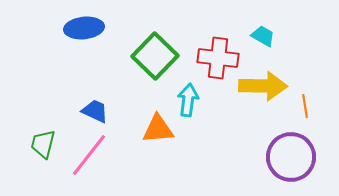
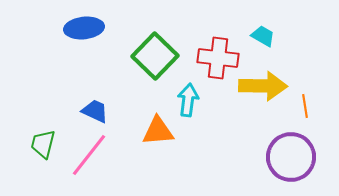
orange triangle: moved 2 px down
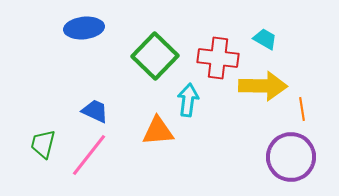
cyan trapezoid: moved 2 px right, 3 px down
orange line: moved 3 px left, 3 px down
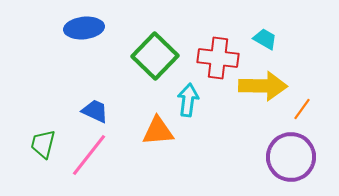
orange line: rotated 45 degrees clockwise
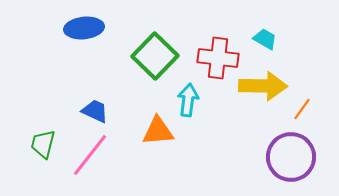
pink line: moved 1 px right
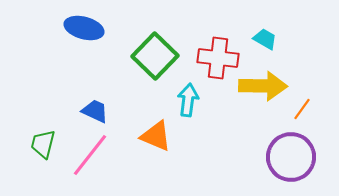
blue ellipse: rotated 21 degrees clockwise
orange triangle: moved 2 px left, 5 px down; rotated 28 degrees clockwise
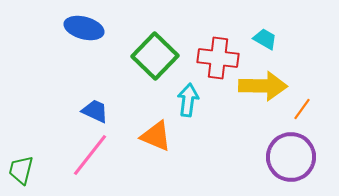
green trapezoid: moved 22 px left, 26 px down
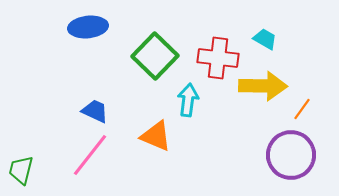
blue ellipse: moved 4 px right, 1 px up; rotated 21 degrees counterclockwise
purple circle: moved 2 px up
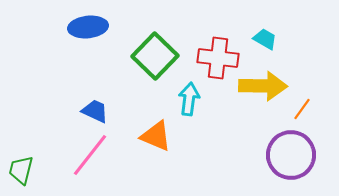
cyan arrow: moved 1 px right, 1 px up
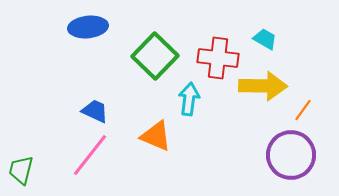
orange line: moved 1 px right, 1 px down
